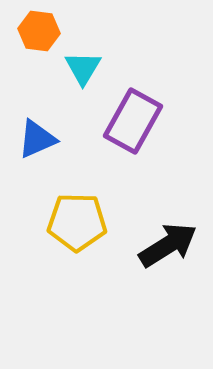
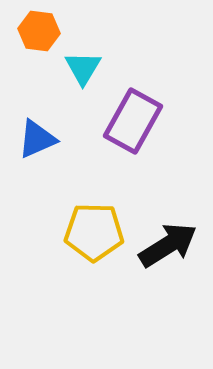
yellow pentagon: moved 17 px right, 10 px down
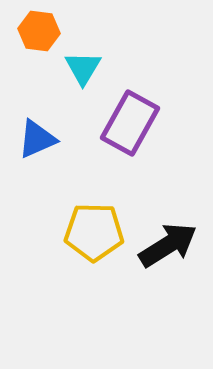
purple rectangle: moved 3 px left, 2 px down
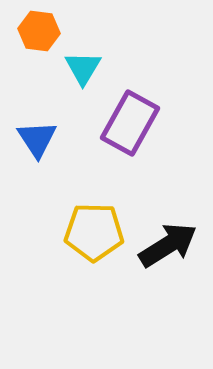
blue triangle: rotated 39 degrees counterclockwise
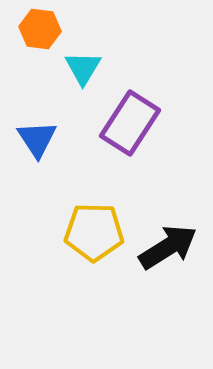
orange hexagon: moved 1 px right, 2 px up
purple rectangle: rotated 4 degrees clockwise
black arrow: moved 2 px down
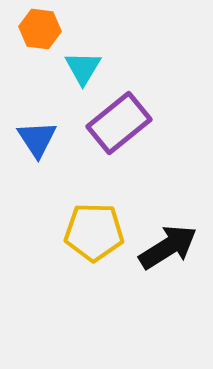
purple rectangle: moved 11 px left; rotated 18 degrees clockwise
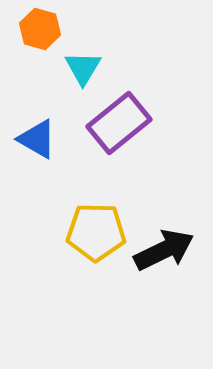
orange hexagon: rotated 9 degrees clockwise
blue triangle: rotated 27 degrees counterclockwise
yellow pentagon: moved 2 px right
black arrow: moved 4 px left, 3 px down; rotated 6 degrees clockwise
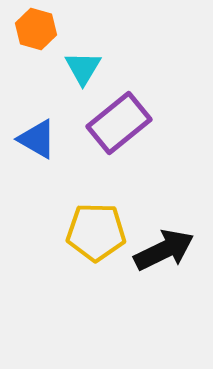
orange hexagon: moved 4 px left
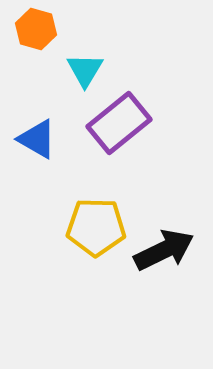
cyan triangle: moved 2 px right, 2 px down
yellow pentagon: moved 5 px up
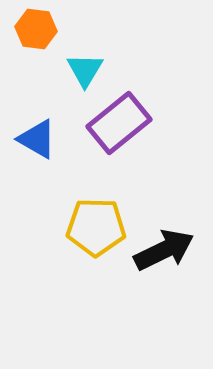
orange hexagon: rotated 9 degrees counterclockwise
